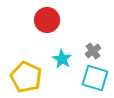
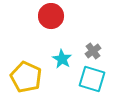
red circle: moved 4 px right, 4 px up
cyan square: moved 3 px left, 1 px down
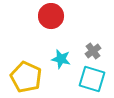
cyan star: moved 1 px left; rotated 18 degrees counterclockwise
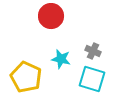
gray cross: rotated 28 degrees counterclockwise
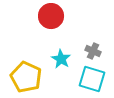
cyan star: rotated 18 degrees clockwise
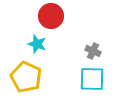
cyan star: moved 24 px left, 15 px up; rotated 12 degrees counterclockwise
cyan square: rotated 16 degrees counterclockwise
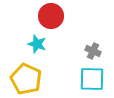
yellow pentagon: moved 2 px down
